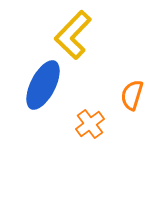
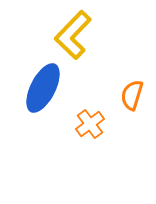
blue ellipse: moved 3 px down
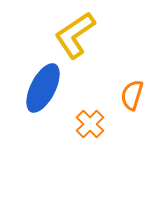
yellow L-shape: moved 2 px right; rotated 12 degrees clockwise
orange cross: rotated 8 degrees counterclockwise
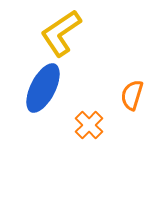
yellow L-shape: moved 14 px left, 2 px up
orange cross: moved 1 px left, 1 px down
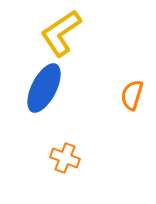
blue ellipse: moved 1 px right
orange cross: moved 24 px left, 33 px down; rotated 24 degrees counterclockwise
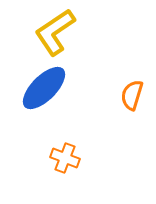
yellow L-shape: moved 6 px left, 1 px up
blue ellipse: rotated 18 degrees clockwise
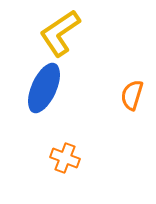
yellow L-shape: moved 5 px right, 1 px down
blue ellipse: rotated 21 degrees counterclockwise
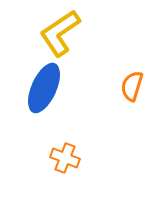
orange semicircle: moved 9 px up
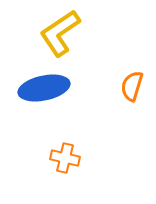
blue ellipse: rotated 54 degrees clockwise
orange cross: rotated 8 degrees counterclockwise
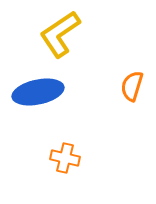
yellow L-shape: moved 1 px down
blue ellipse: moved 6 px left, 4 px down
